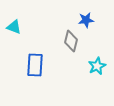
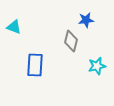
cyan star: rotated 12 degrees clockwise
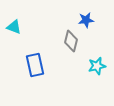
blue rectangle: rotated 15 degrees counterclockwise
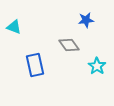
gray diamond: moved 2 px left, 4 px down; rotated 50 degrees counterclockwise
cyan star: rotated 24 degrees counterclockwise
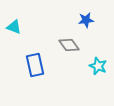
cyan star: moved 1 px right; rotated 12 degrees counterclockwise
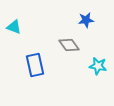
cyan star: rotated 12 degrees counterclockwise
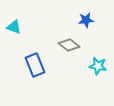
gray diamond: rotated 15 degrees counterclockwise
blue rectangle: rotated 10 degrees counterclockwise
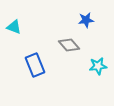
gray diamond: rotated 10 degrees clockwise
cyan star: rotated 18 degrees counterclockwise
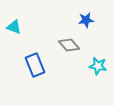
cyan star: rotated 18 degrees clockwise
